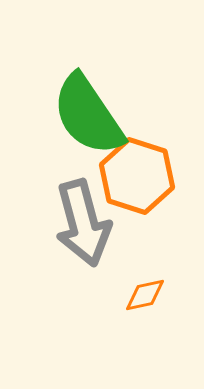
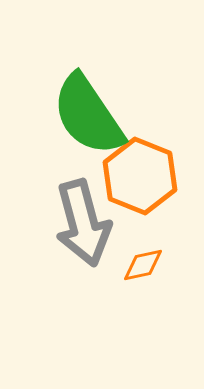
orange hexagon: moved 3 px right; rotated 4 degrees clockwise
orange diamond: moved 2 px left, 30 px up
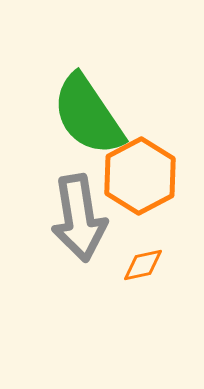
orange hexagon: rotated 10 degrees clockwise
gray arrow: moved 4 px left, 5 px up; rotated 6 degrees clockwise
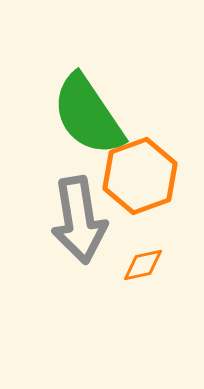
orange hexagon: rotated 8 degrees clockwise
gray arrow: moved 2 px down
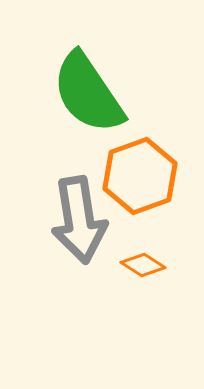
green semicircle: moved 22 px up
orange diamond: rotated 45 degrees clockwise
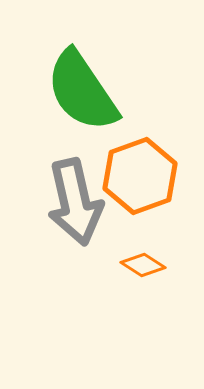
green semicircle: moved 6 px left, 2 px up
gray arrow: moved 4 px left, 18 px up; rotated 4 degrees counterclockwise
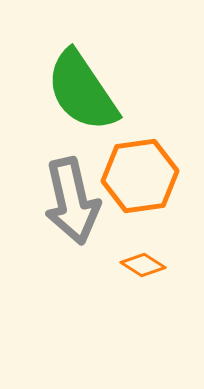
orange hexagon: rotated 12 degrees clockwise
gray arrow: moved 3 px left, 1 px up
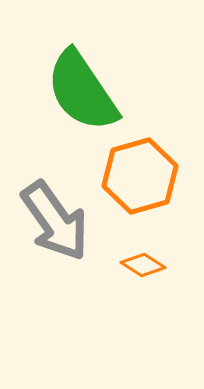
orange hexagon: rotated 8 degrees counterclockwise
gray arrow: moved 17 px left, 20 px down; rotated 22 degrees counterclockwise
